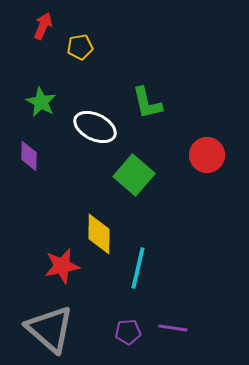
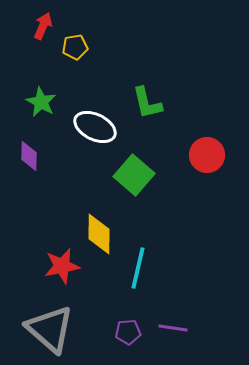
yellow pentagon: moved 5 px left
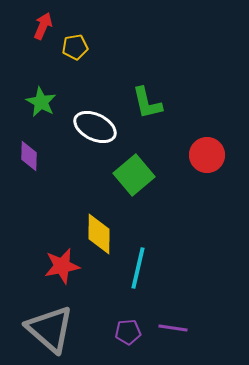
green square: rotated 9 degrees clockwise
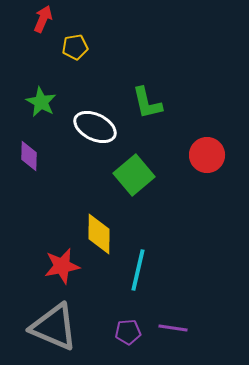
red arrow: moved 7 px up
cyan line: moved 2 px down
gray triangle: moved 4 px right, 2 px up; rotated 18 degrees counterclockwise
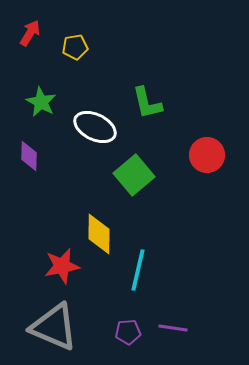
red arrow: moved 13 px left, 14 px down; rotated 8 degrees clockwise
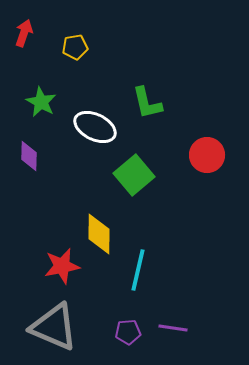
red arrow: moved 6 px left; rotated 12 degrees counterclockwise
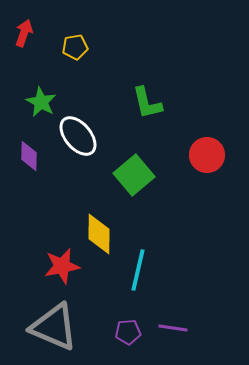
white ellipse: moved 17 px left, 9 px down; rotated 24 degrees clockwise
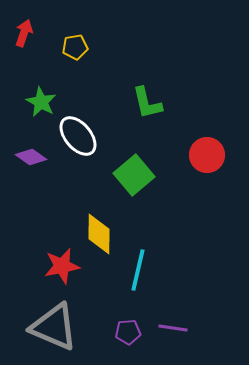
purple diamond: moved 2 px right, 1 px down; rotated 56 degrees counterclockwise
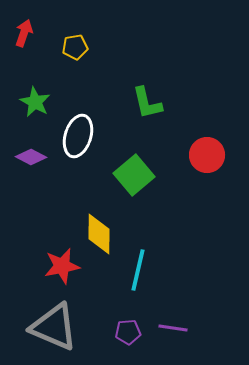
green star: moved 6 px left
white ellipse: rotated 57 degrees clockwise
purple diamond: rotated 8 degrees counterclockwise
